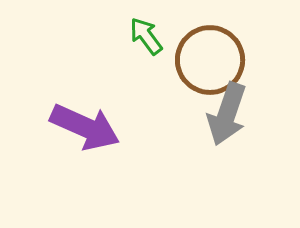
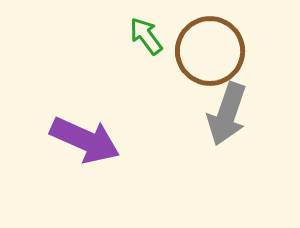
brown circle: moved 9 px up
purple arrow: moved 13 px down
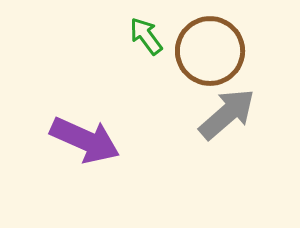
gray arrow: rotated 150 degrees counterclockwise
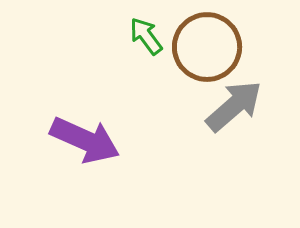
brown circle: moved 3 px left, 4 px up
gray arrow: moved 7 px right, 8 px up
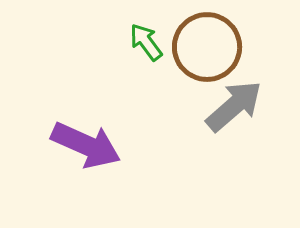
green arrow: moved 6 px down
purple arrow: moved 1 px right, 5 px down
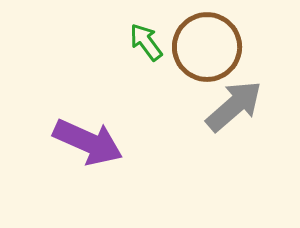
purple arrow: moved 2 px right, 3 px up
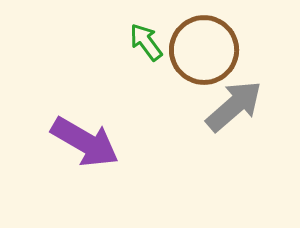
brown circle: moved 3 px left, 3 px down
purple arrow: moved 3 px left; rotated 6 degrees clockwise
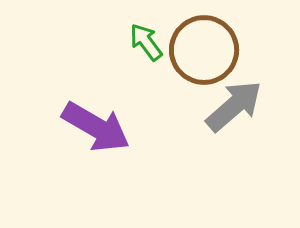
purple arrow: moved 11 px right, 15 px up
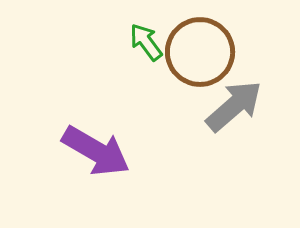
brown circle: moved 4 px left, 2 px down
purple arrow: moved 24 px down
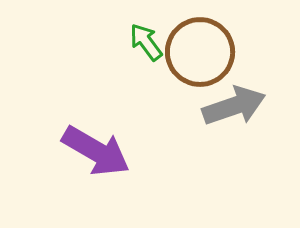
gray arrow: rotated 22 degrees clockwise
